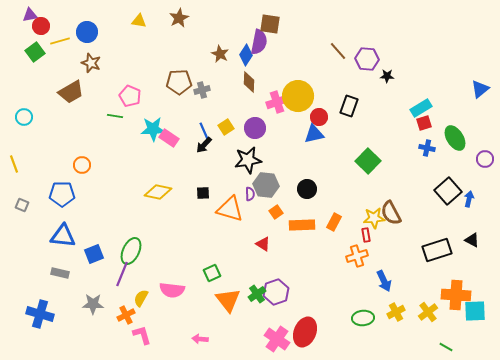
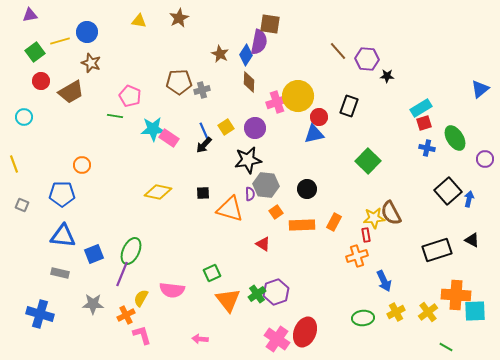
red circle at (41, 26): moved 55 px down
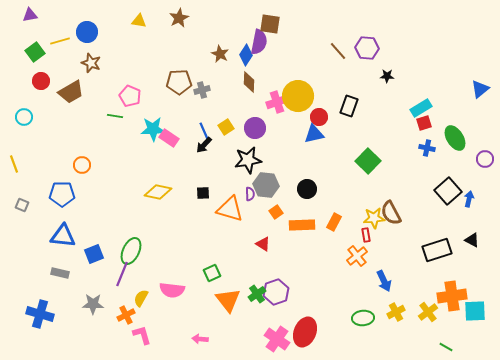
purple hexagon at (367, 59): moved 11 px up
orange cross at (357, 256): rotated 20 degrees counterclockwise
orange cross at (456, 295): moved 4 px left, 1 px down; rotated 12 degrees counterclockwise
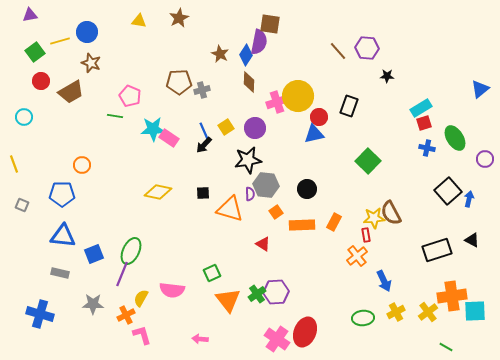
purple hexagon at (276, 292): rotated 15 degrees clockwise
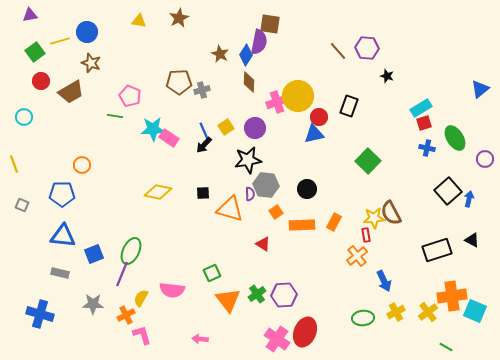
black star at (387, 76): rotated 16 degrees clockwise
purple hexagon at (276, 292): moved 8 px right, 3 px down
cyan square at (475, 311): rotated 25 degrees clockwise
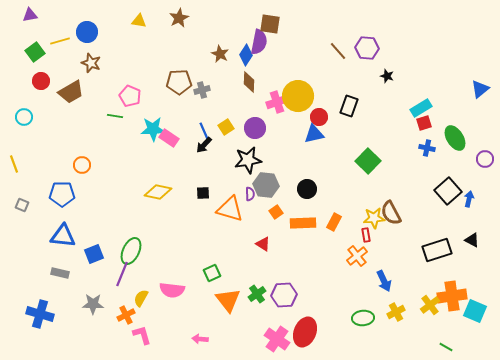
orange rectangle at (302, 225): moved 1 px right, 2 px up
yellow cross at (428, 312): moved 2 px right, 7 px up
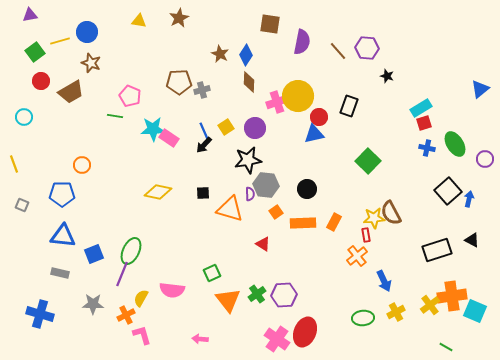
purple semicircle at (259, 42): moved 43 px right
green ellipse at (455, 138): moved 6 px down
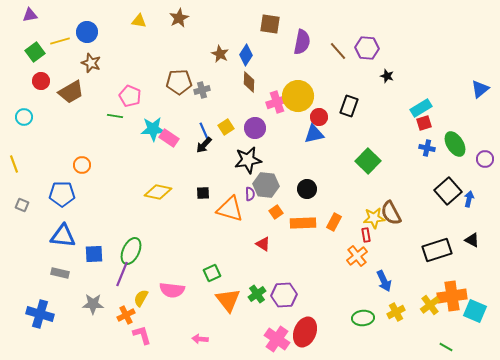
blue square at (94, 254): rotated 18 degrees clockwise
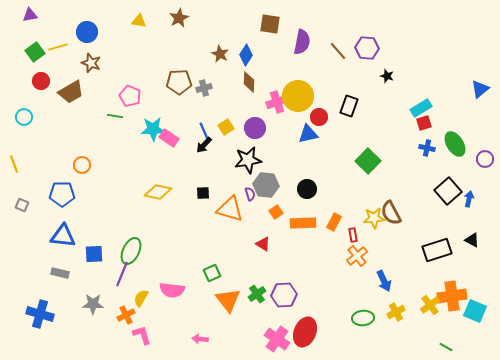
yellow line at (60, 41): moved 2 px left, 6 px down
gray cross at (202, 90): moved 2 px right, 2 px up
blue triangle at (314, 134): moved 6 px left
purple semicircle at (250, 194): rotated 16 degrees counterclockwise
red rectangle at (366, 235): moved 13 px left
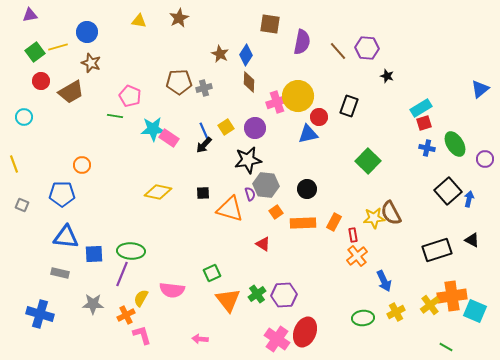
blue triangle at (63, 236): moved 3 px right, 1 px down
green ellipse at (131, 251): rotated 68 degrees clockwise
